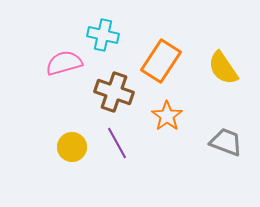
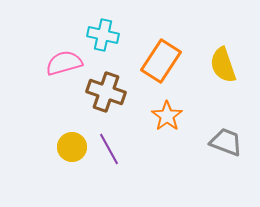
yellow semicircle: moved 3 px up; rotated 15 degrees clockwise
brown cross: moved 8 px left
purple line: moved 8 px left, 6 px down
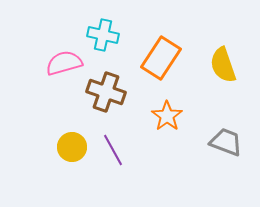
orange rectangle: moved 3 px up
purple line: moved 4 px right, 1 px down
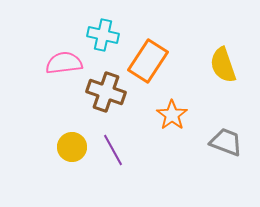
orange rectangle: moved 13 px left, 3 px down
pink semicircle: rotated 9 degrees clockwise
orange star: moved 5 px right, 1 px up
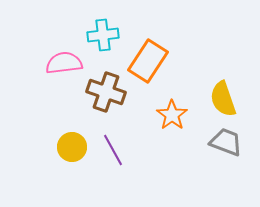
cyan cross: rotated 20 degrees counterclockwise
yellow semicircle: moved 34 px down
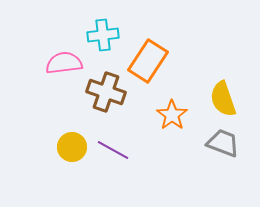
gray trapezoid: moved 3 px left, 1 px down
purple line: rotated 32 degrees counterclockwise
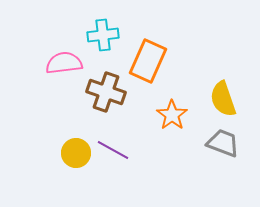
orange rectangle: rotated 9 degrees counterclockwise
yellow circle: moved 4 px right, 6 px down
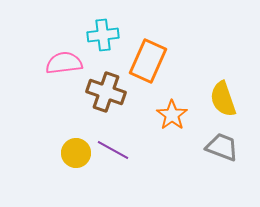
gray trapezoid: moved 1 px left, 4 px down
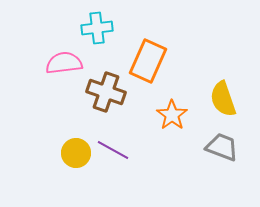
cyan cross: moved 6 px left, 7 px up
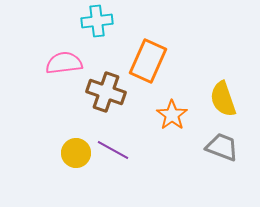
cyan cross: moved 7 px up
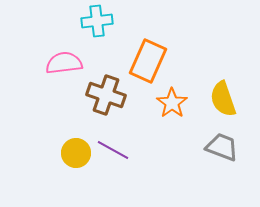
brown cross: moved 3 px down
orange star: moved 12 px up
